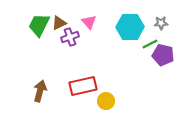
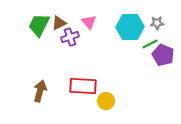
gray star: moved 4 px left
purple pentagon: rotated 10 degrees clockwise
red rectangle: rotated 16 degrees clockwise
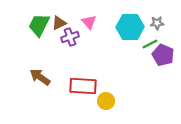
brown arrow: moved 14 px up; rotated 70 degrees counterclockwise
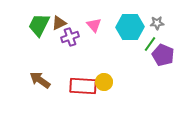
pink triangle: moved 5 px right, 3 px down
green line: rotated 28 degrees counterclockwise
brown arrow: moved 3 px down
yellow circle: moved 2 px left, 19 px up
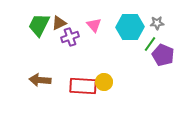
brown arrow: rotated 30 degrees counterclockwise
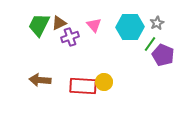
gray star: rotated 24 degrees counterclockwise
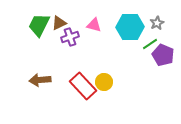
pink triangle: rotated 35 degrees counterclockwise
green line: rotated 21 degrees clockwise
brown arrow: rotated 10 degrees counterclockwise
red rectangle: rotated 44 degrees clockwise
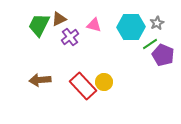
brown triangle: moved 4 px up
cyan hexagon: moved 1 px right
purple cross: rotated 18 degrees counterclockwise
